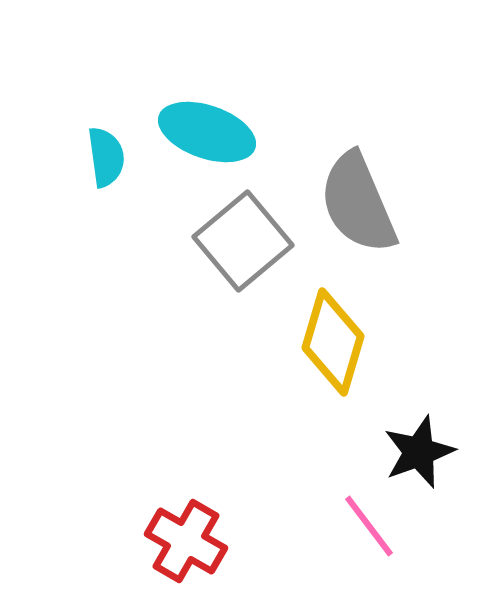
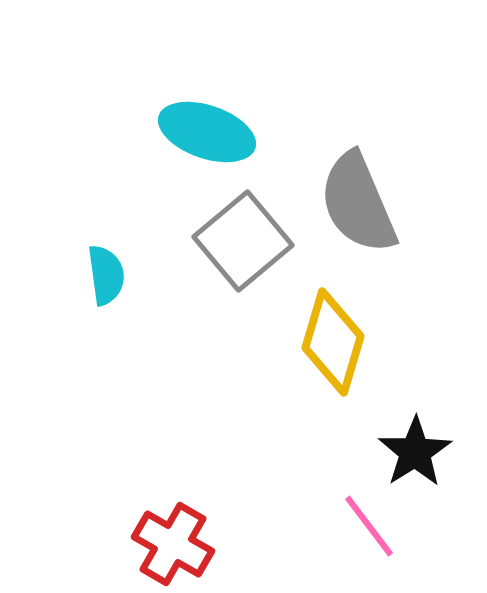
cyan semicircle: moved 118 px down
black star: moved 4 px left; rotated 12 degrees counterclockwise
red cross: moved 13 px left, 3 px down
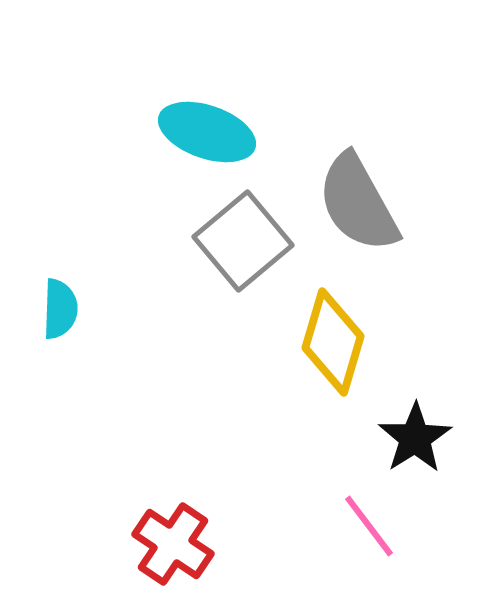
gray semicircle: rotated 6 degrees counterclockwise
cyan semicircle: moved 46 px left, 34 px down; rotated 10 degrees clockwise
black star: moved 14 px up
red cross: rotated 4 degrees clockwise
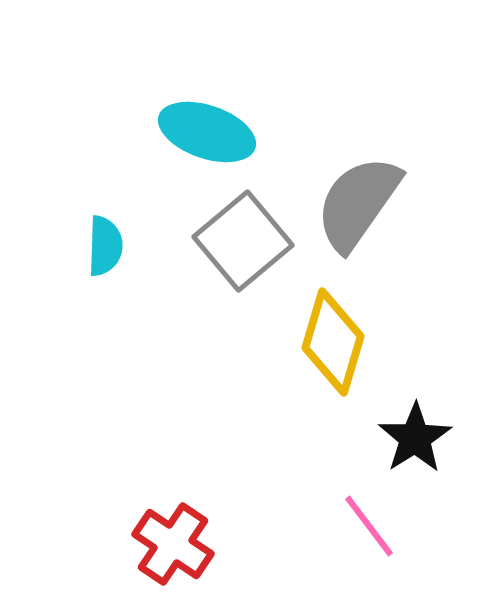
gray semicircle: rotated 64 degrees clockwise
cyan semicircle: moved 45 px right, 63 px up
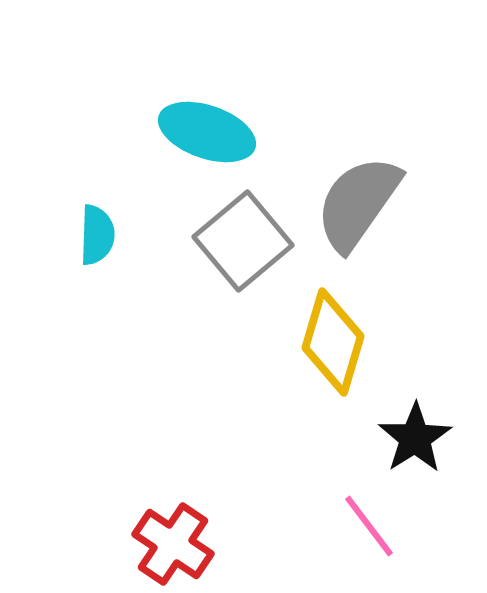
cyan semicircle: moved 8 px left, 11 px up
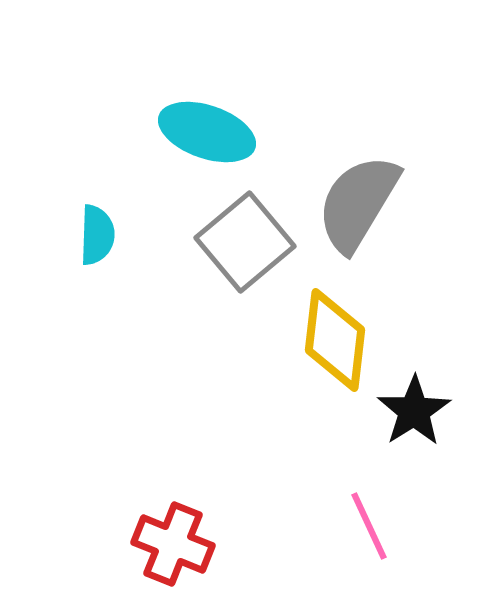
gray semicircle: rotated 4 degrees counterclockwise
gray square: moved 2 px right, 1 px down
yellow diamond: moved 2 px right, 2 px up; rotated 10 degrees counterclockwise
black star: moved 1 px left, 27 px up
pink line: rotated 12 degrees clockwise
red cross: rotated 12 degrees counterclockwise
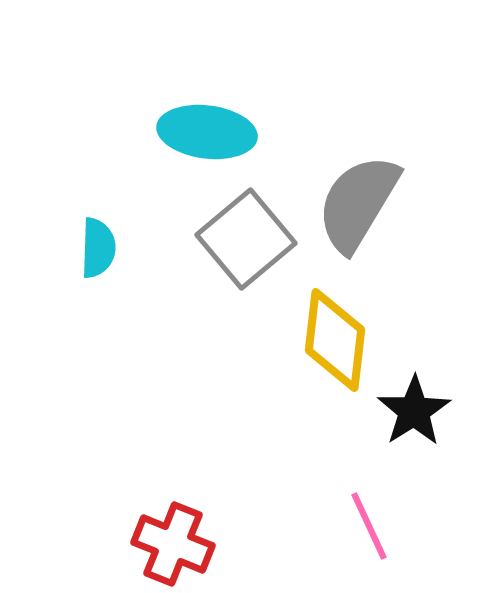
cyan ellipse: rotated 12 degrees counterclockwise
cyan semicircle: moved 1 px right, 13 px down
gray square: moved 1 px right, 3 px up
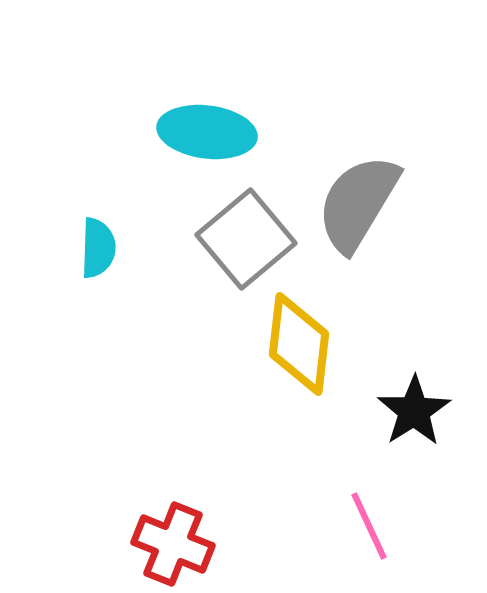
yellow diamond: moved 36 px left, 4 px down
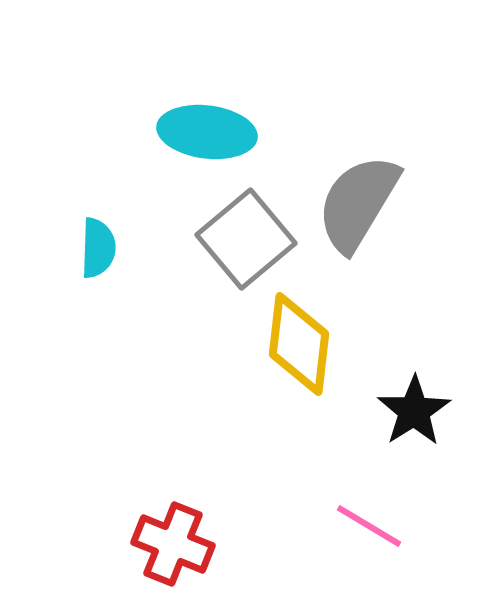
pink line: rotated 34 degrees counterclockwise
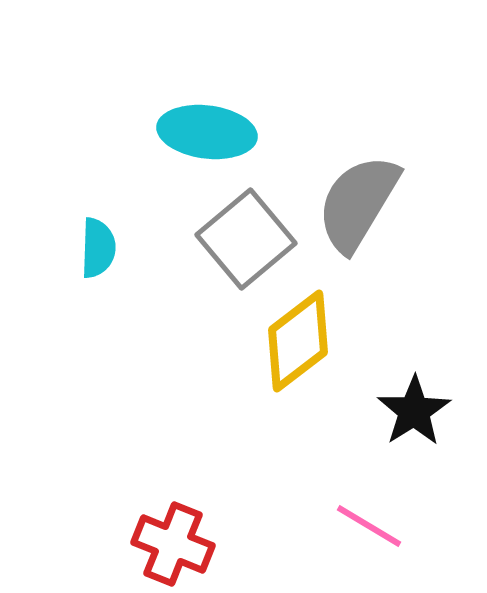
yellow diamond: moved 1 px left, 3 px up; rotated 46 degrees clockwise
